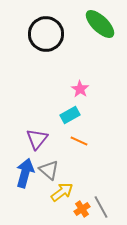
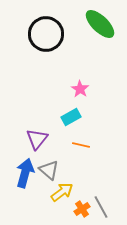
cyan rectangle: moved 1 px right, 2 px down
orange line: moved 2 px right, 4 px down; rotated 12 degrees counterclockwise
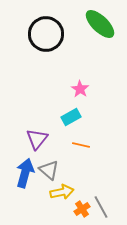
yellow arrow: rotated 25 degrees clockwise
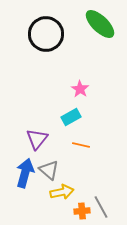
orange cross: moved 2 px down; rotated 28 degrees clockwise
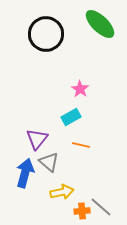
gray triangle: moved 8 px up
gray line: rotated 20 degrees counterclockwise
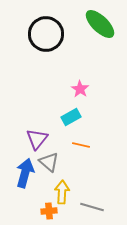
yellow arrow: rotated 75 degrees counterclockwise
gray line: moved 9 px left; rotated 25 degrees counterclockwise
orange cross: moved 33 px left
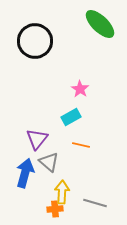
black circle: moved 11 px left, 7 px down
gray line: moved 3 px right, 4 px up
orange cross: moved 6 px right, 2 px up
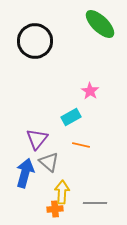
pink star: moved 10 px right, 2 px down
gray line: rotated 15 degrees counterclockwise
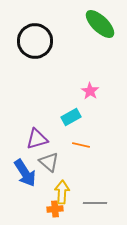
purple triangle: rotated 35 degrees clockwise
blue arrow: rotated 132 degrees clockwise
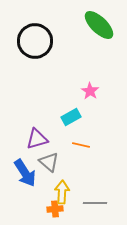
green ellipse: moved 1 px left, 1 px down
